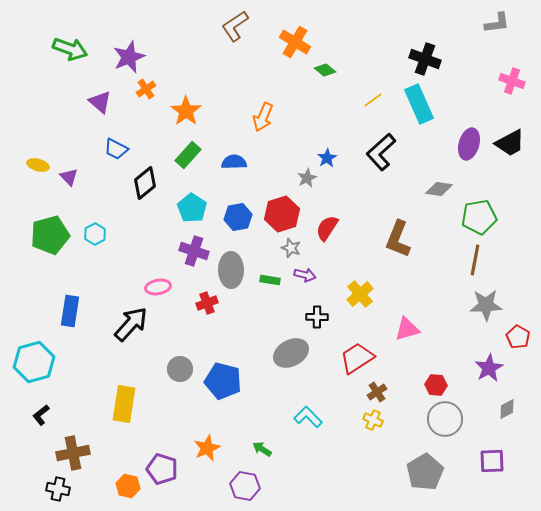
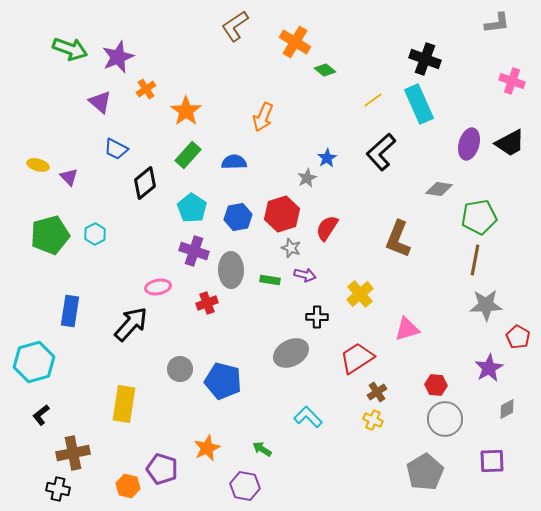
purple star at (129, 57): moved 11 px left
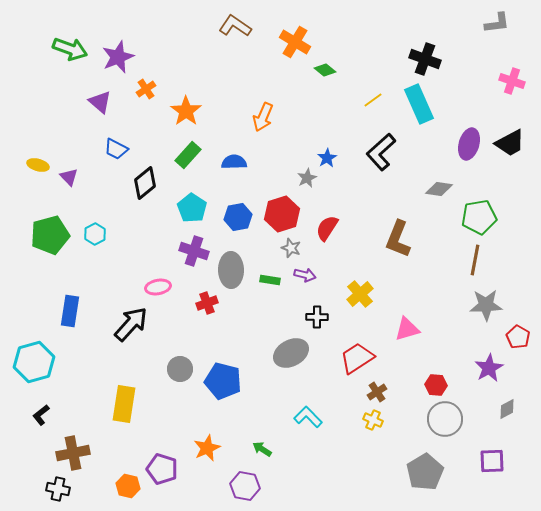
brown L-shape at (235, 26): rotated 68 degrees clockwise
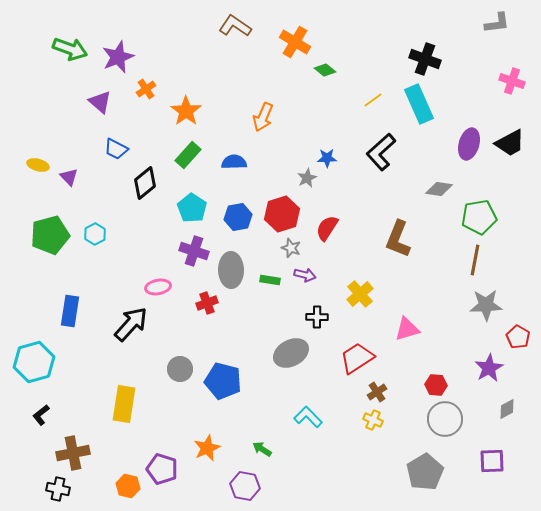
blue star at (327, 158): rotated 30 degrees clockwise
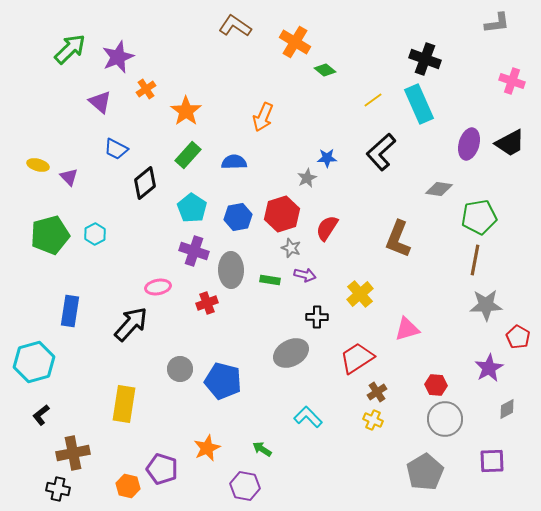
green arrow at (70, 49): rotated 64 degrees counterclockwise
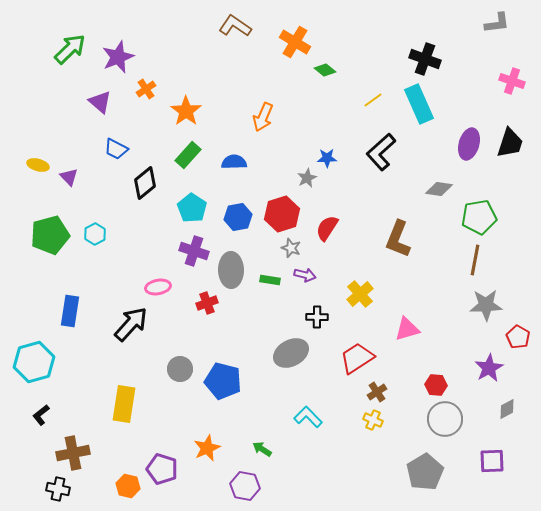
black trapezoid at (510, 143): rotated 44 degrees counterclockwise
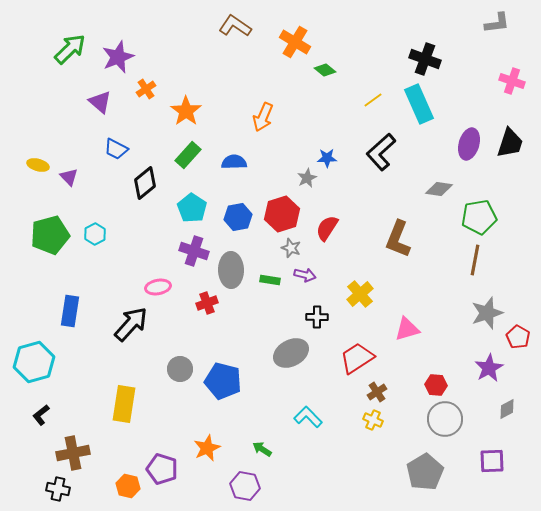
gray star at (486, 305): moved 1 px right, 8 px down; rotated 16 degrees counterclockwise
